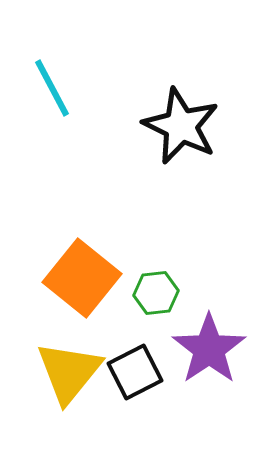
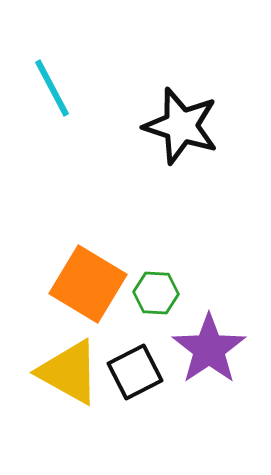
black star: rotated 8 degrees counterclockwise
orange square: moved 6 px right, 6 px down; rotated 8 degrees counterclockwise
green hexagon: rotated 9 degrees clockwise
yellow triangle: rotated 40 degrees counterclockwise
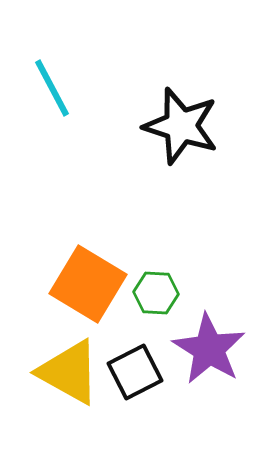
purple star: rotated 6 degrees counterclockwise
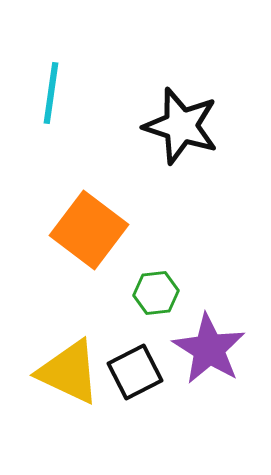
cyan line: moved 1 px left, 5 px down; rotated 36 degrees clockwise
orange square: moved 1 px right, 54 px up; rotated 6 degrees clockwise
green hexagon: rotated 9 degrees counterclockwise
yellow triangle: rotated 4 degrees counterclockwise
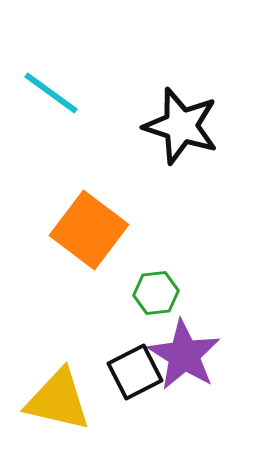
cyan line: rotated 62 degrees counterclockwise
purple star: moved 25 px left, 6 px down
yellow triangle: moved 11 px left, 28 px down; rotated 12 degrees counterclockwise
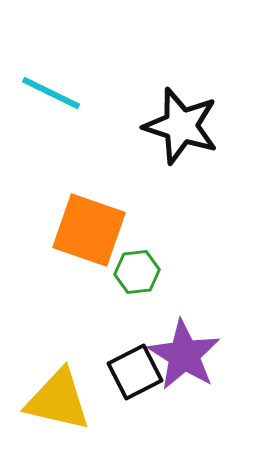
cyan line: rotated 10 degrees counterclockwise
orange square: rotated 18 degrees counterclockwise
green hexagon: moved 19 px left, 21 px up
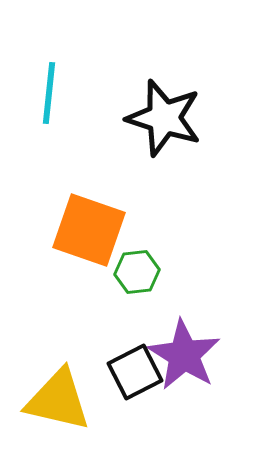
cyan line: moved 2 px left; rotated 70 degrees clockwise
black star: moved 17 px left, 8 px up
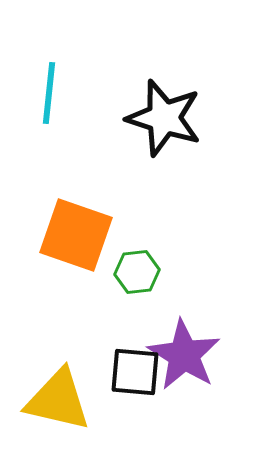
orange square: moved 13 px left, 5 px down
black square: rotated 32 degrees clockwise
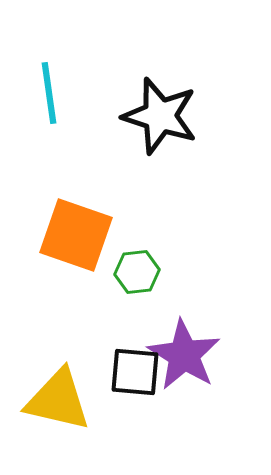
cyan line: rotated 14 degrees counterclockwise
black star: moved 4 px left, 2 px up
